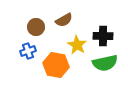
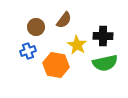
brown semicircle: rotated 24 degrees counterclockwise
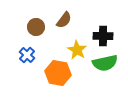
yellow star: moved 5 px down
blue cross: moved 1 px left, 4 px down; rotated 28 degrees counterclockwise
orange hexagon: moved 2 px right, 8 px down
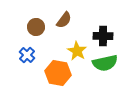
yellow star: moved 1 px down
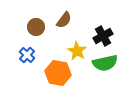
black cross: rotated 30 degrees counterclockwise
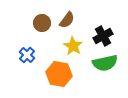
brown semicircle: moved 3 px right
brown circle: moved 6 px right, 4 px up
yellow star: moved 4 px left, 5 px up
orange hexagon: moved 1 px right, 1 px down
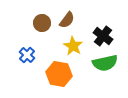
black cross: rotated 24 degrees counterclockwise
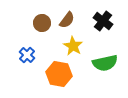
black cross: moved 15 px up
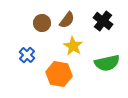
green semicircle: moved 2 px right
